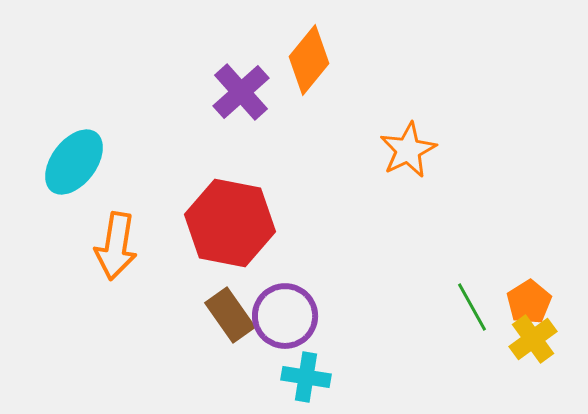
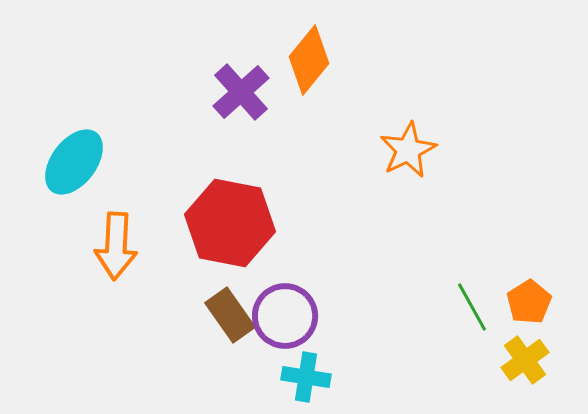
orange arrow: rotated 6 degrees counterclockwise
yellow cross: moved 8 px left, 21 px down
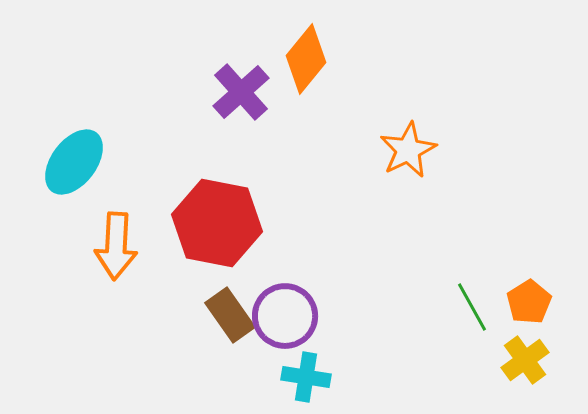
orange diamond: moved 3 px left, 1 px up
red hexagon: moved 13 px left
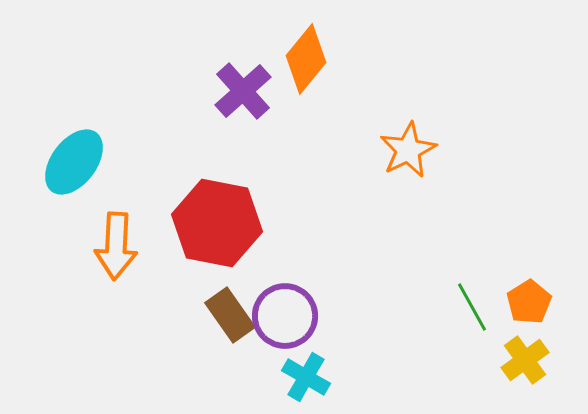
purple cross: moved 2 px right, 1 px up
cyan cross: rotated 21 degrees clockwise
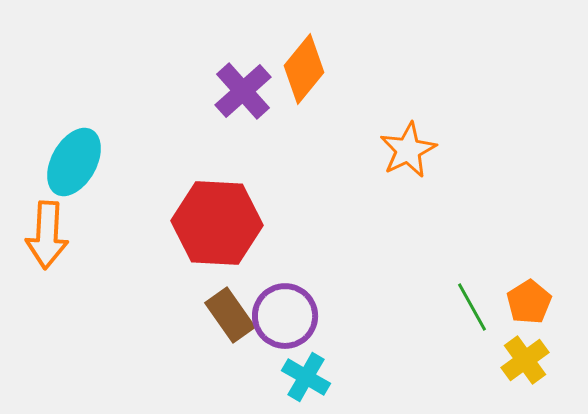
orange diamond: moved 2 px left, 10 px down
cyan ellipse: rotated 8 degrees counterclockwise
red hexagon: rotated 8 degrees counterclockwise
orange arrow: moved 69 px left, 11 px up
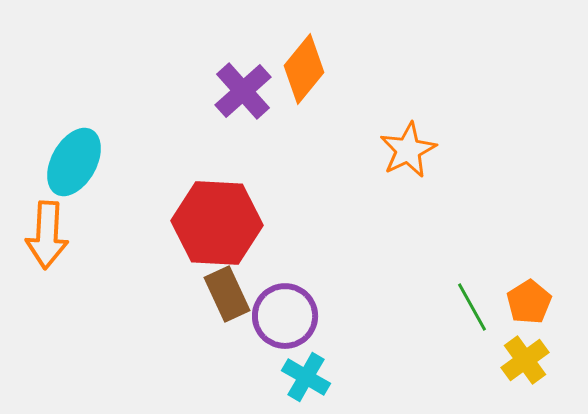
brown rectangle: moved 3 px left, 21 px up; rotated 10 degrees clockwise
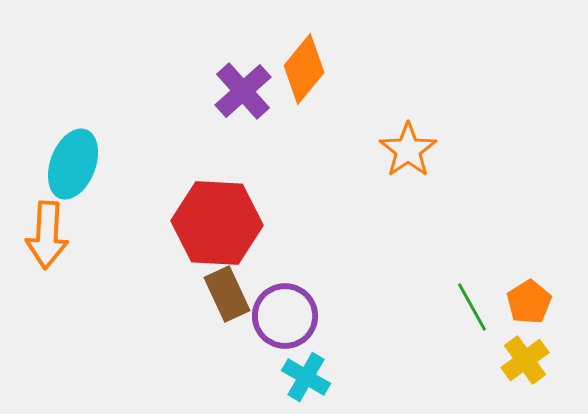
orange star: rotated 8 degrees counterclockwise
cyan ellipse: moved 1 px left, 2 px down; rotated 8 degrees counterclockwise
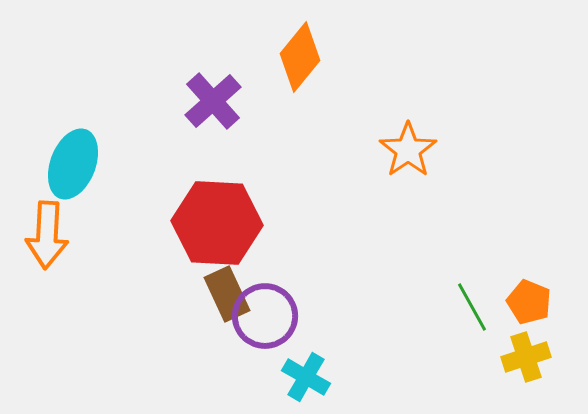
orange diamond: moved 4 px left, 12 px up
purple cross: moved 30 px left, 10 px down
orange pentagon: rotated 18 degrees counterclockwise
purple circle: moved 20 px left
yellow cross: moved 1 px right, 3 px up; rotated 18 degrees clockwise
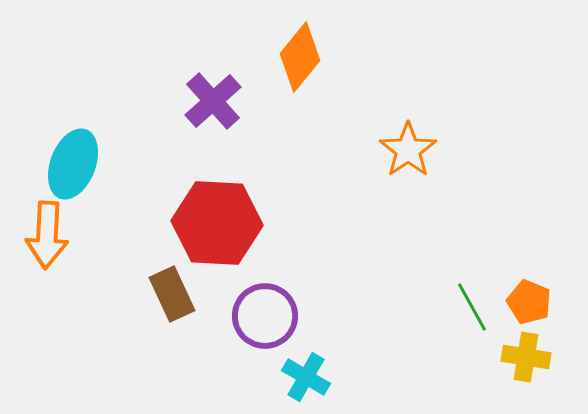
brown rectangle: moved 55 px left
yellow cross: rotated 27 degrees clockwise
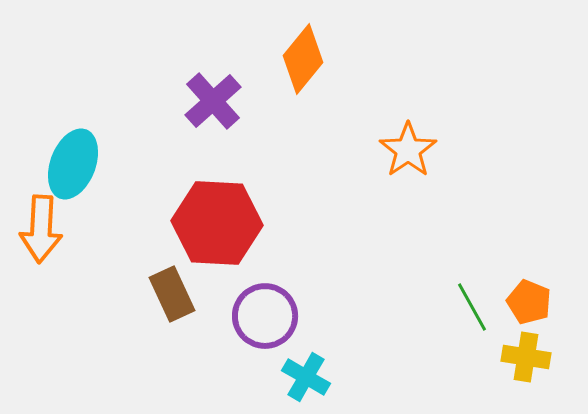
orange diamond: moved 3 px right, 2 px down
orange arrow: moved 6 px left, 6 px up
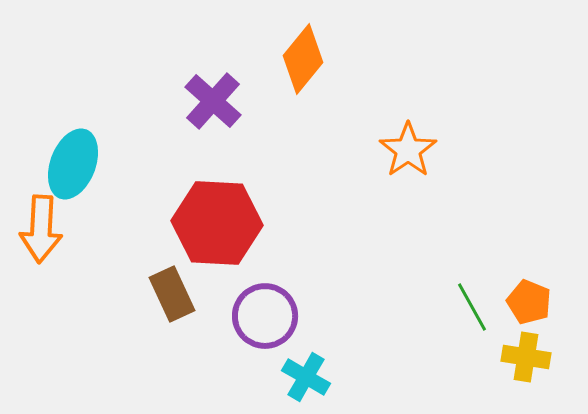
purple cross: rotated 6 degrees counterclockwise
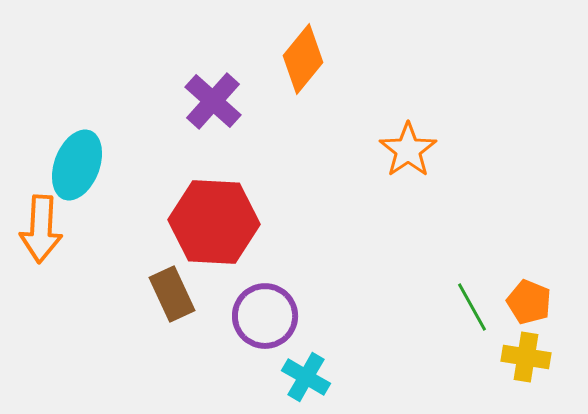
cyan ellipse: moved 4 px right, 1 px down
red hexagon: moved 3 px left, 1 px up
